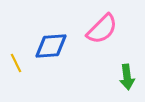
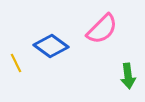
blue diamond: rotated 40 degrees clockwise
green arrow: moved 1 px right, 1 px up
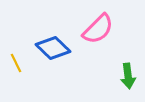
pink semicircle: moved 4 px left
blue diamond: moved 2 px right, 2 px down; rotated 8 degrees clockwise
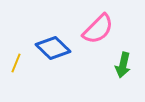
yellow line: rotated 48 degrees clockwise
green arrow: moved 5 px left, 11 px up; rotated 20 degrees clockwise
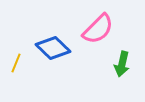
green arrow: moved 1 px left, 1 px up
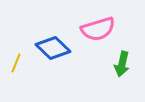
pink semicircle: rotated 28 degrees clockwise
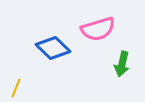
yellow line: moved 25 px down
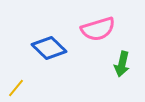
blue diamond: moved 4 px left
yellow line: rotated 18 degrees clockwise
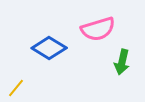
blue diamond: rotated 12 degrees counterclockwise
green arrow: moved 2 px up
